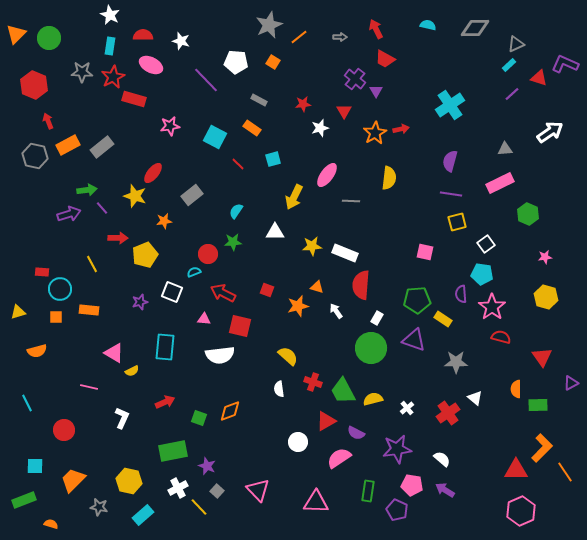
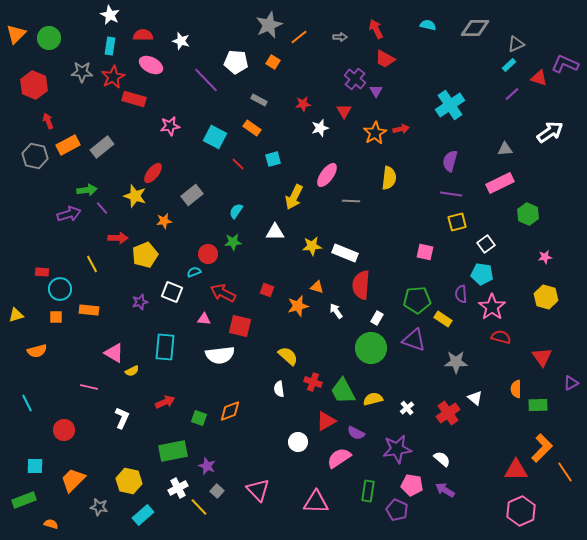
yellow triangle at (18, 312): moved 2 px left, 3 px down
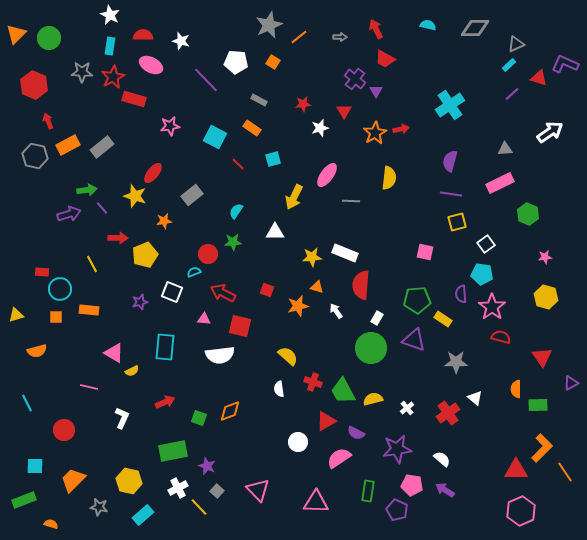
yellow star at (312, 246): moved 11 px down
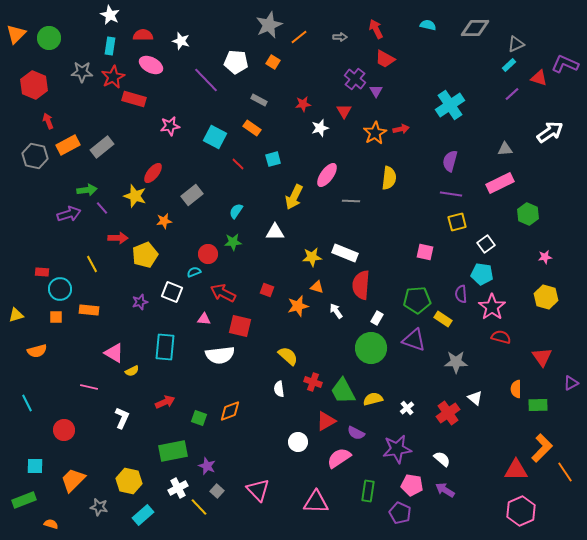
purple pentagon at (397, 510): moved 3 px right, 3 px down
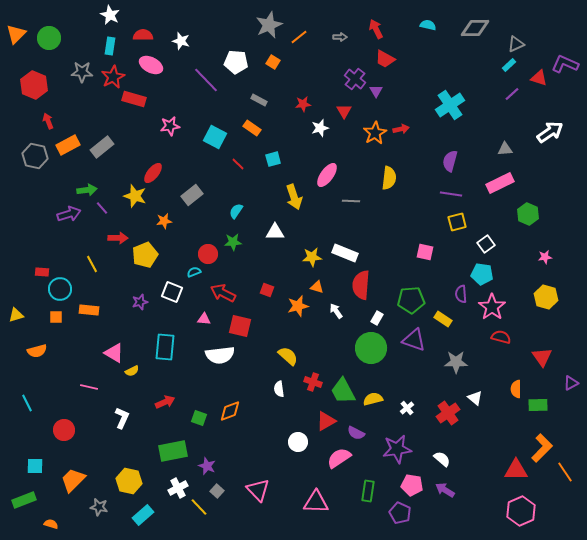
yellow arrow at (294, 197): rotated 45 degrees counterclockwise
green pentagon at (417, 300): moved 6 px left
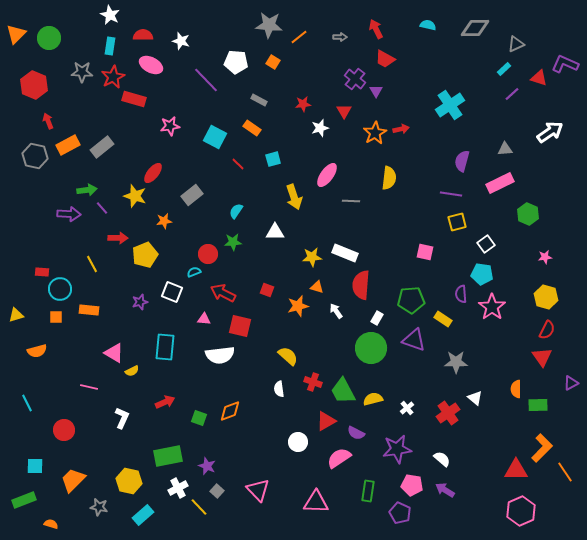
gray star at (269, 25): rotated 28 degrees clockwise
cyan rectangle at (509, 65): moved 5 px left, 4 px down
purple semicircle at (450, 161): moved 12 px right
purple arrow at (69, 214): rotated 20 degrees clockwise
red semicircle at (501, 337): moved 46 px right, 7 px up; rotated 102 degrees clockwise
green rectangle at (173, 451): moved 5 px left, 5 px down
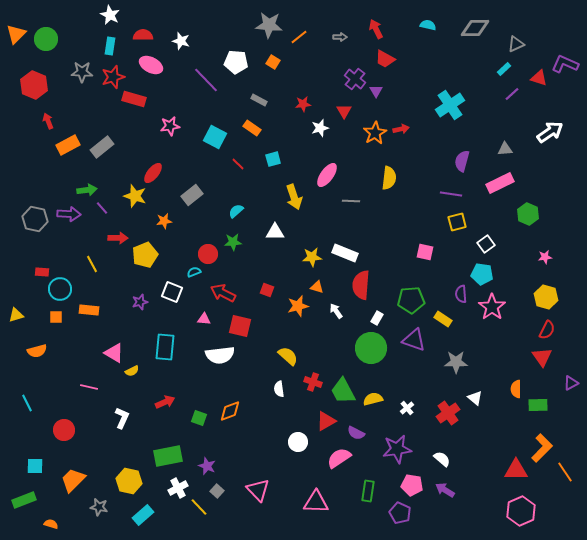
green circle at (49, 38): moved 3 px left, 1 px down
red star at (113, 77): rotated 10 degrees clockwise
gray hexagon at (35, 156): moved 63 px down
cyan semicircle at (236, 211): rotated 14 degrees clockwise
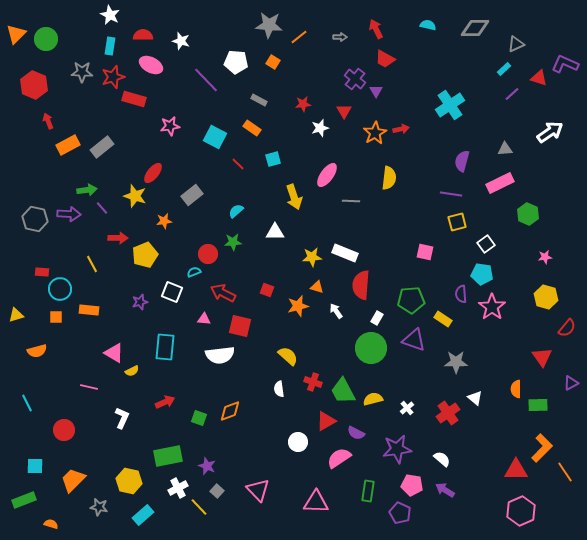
red semicircle at (547, 330): moved 20 px right, 2 px up; rotated 12 degrees clockwise
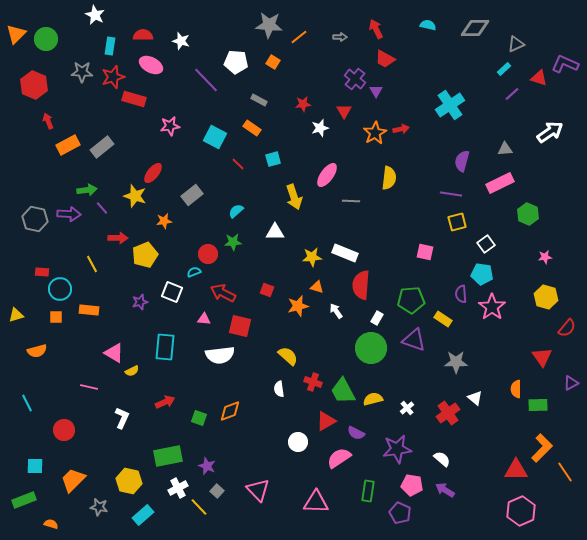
white star at (110, 15): moved 15 px left
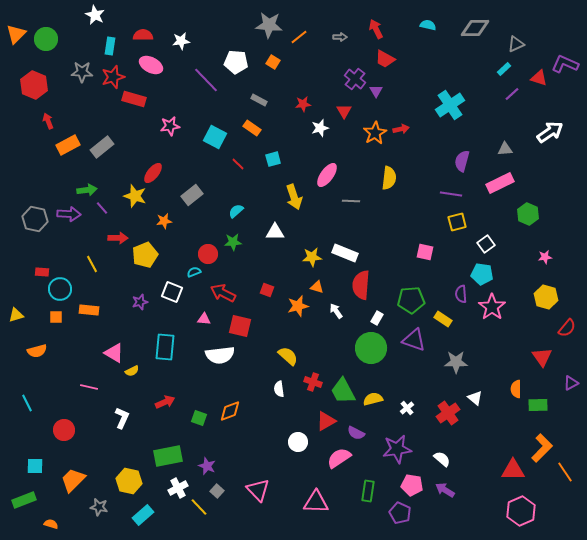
white star at (181, 41): rotated 24 degrees counterclockwise
red triangle at (516, 470): moved 3 px left
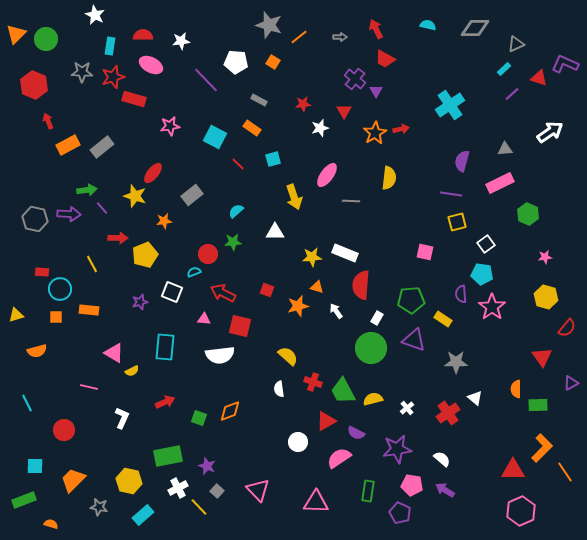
gray star at (269, 25): rotated 12 degrees clockwise
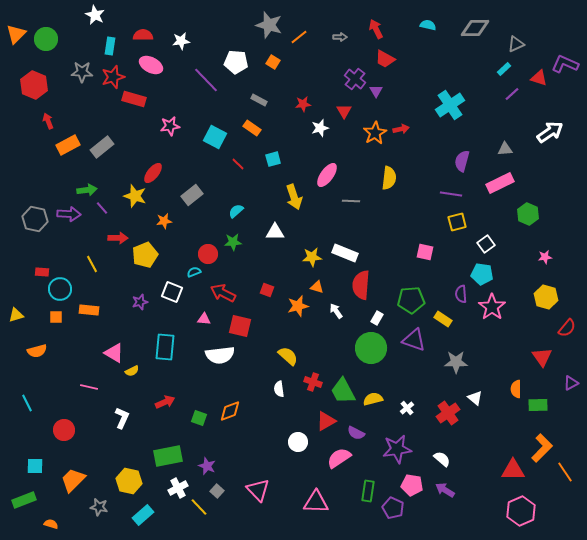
purple pentagon at (400, 513): moved 7 px left, 5 px up
